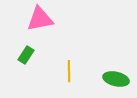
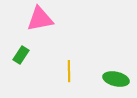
green rectangle: moved 5 px left
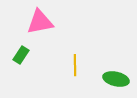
pink triangle: moved 3 px down
yellow line: moved 6 px right, 6 px up
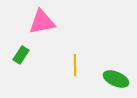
pink triangle: moved 2 px right
green ellipse: rotated 10 degrees clockwise
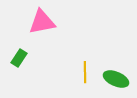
green rectangle: moved 2 px left, 3 px down
yellow line: moved 10 px right, 7 px down
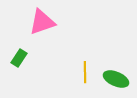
pink triangle: rotated 8 degrees counterclockwise
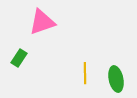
yellow line: moved 1 px down
green ellipse: rotated 55 degrees clockwise
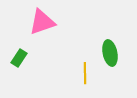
green ellipse: moved 6 px left, 26 px up
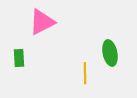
pink triangle: rotated 8 degrees counterclockwise
green rectangle: rotated 36 degrees counterclockwise
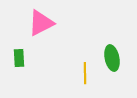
pink triangle: moved 1 px left, 1 px down
green ellipse: moved 2 px right, 5 px down
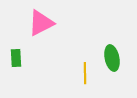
green rectangle: moved 3 px left
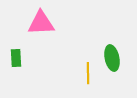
pink triangle: rotated 24 degrees clockwise
yellow line: moved 3 px right
